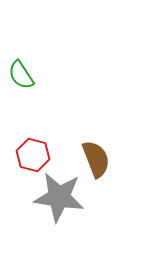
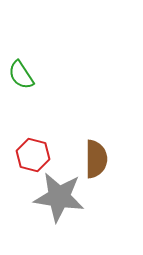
brown semicircle: rotated 21 degrees clockwise
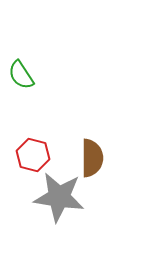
brown semicircle: moved 4 px left, 1 px up
